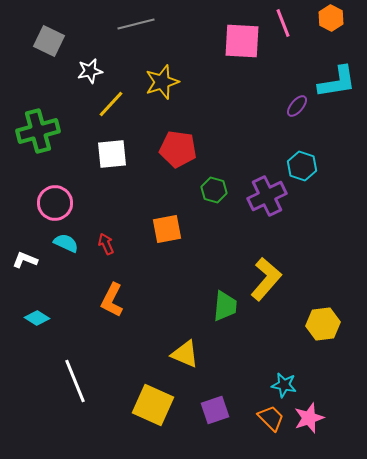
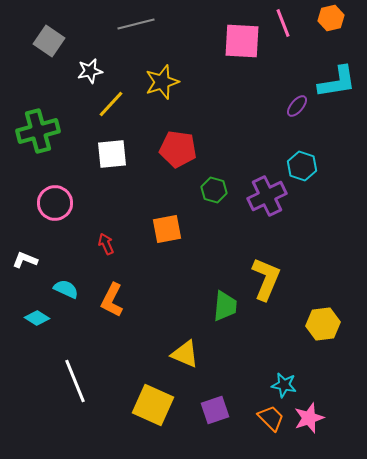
orange hexagon: rotated 20 degrees clockwise
gray square: rotated 8 degrees clockwise
cyan semicircle: moved 46 px down
yellow L-shape: rotated 18 degrees counterclockwise
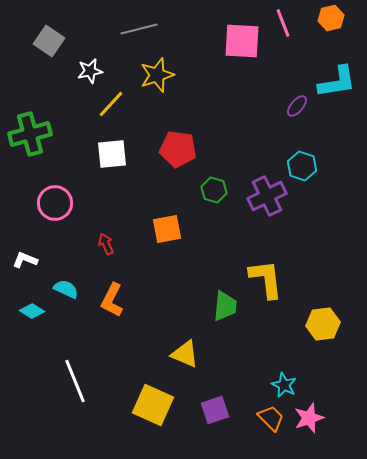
gray line: moved 3 px right, 5 px down
yellow star: moved 5 px left, 7 px up
green cross: moved 8 px left, 3 px down
yellow L-shape: rotated 30 degrees counterclockwise
cyan diamond: moved 5 px left, 7 px up
cyan star: rotated 15 degrees clockwise
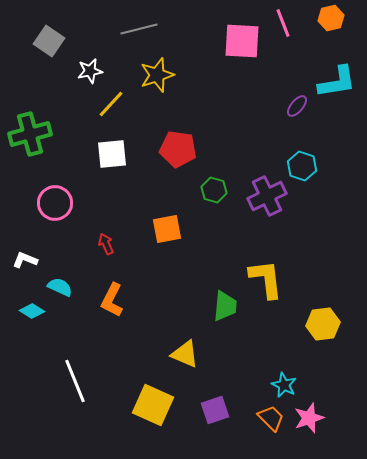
cyan semicircle: moved 6 px left, 2 px up
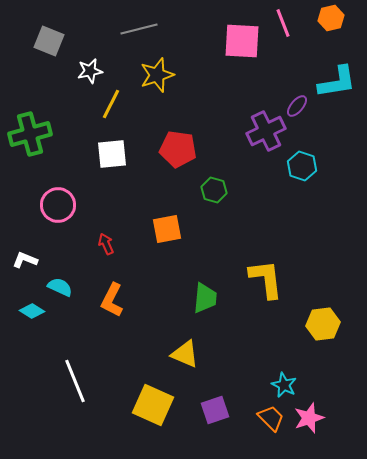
gray square: rotated 12 degrees counterclockwise
yellow line: rotated 16 degrees counterclockwise
purple cross: moved 1 px left, 65 px up
pink circle: moved 3 px right, 2 px down
green trapezoid: moved 20 px left, 8 px up
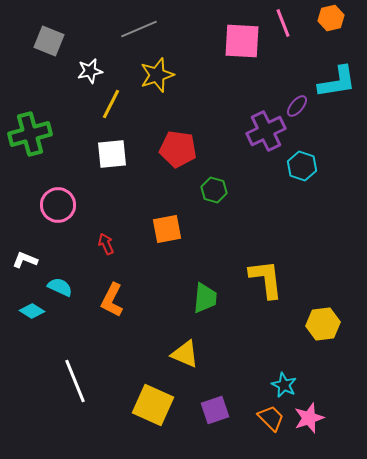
gray line: rotated 9 degrees counterclockwise
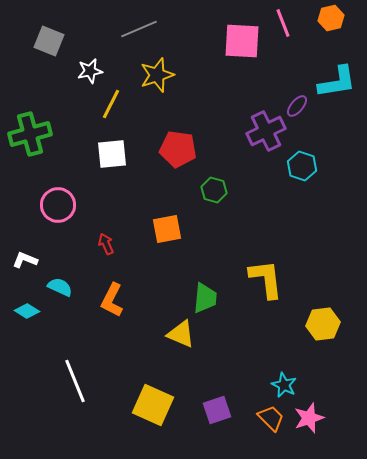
cyan diamond: moved 5 px left
yellow triangle: moved 4 px left, 20 px up
purple square: moved 2 px right
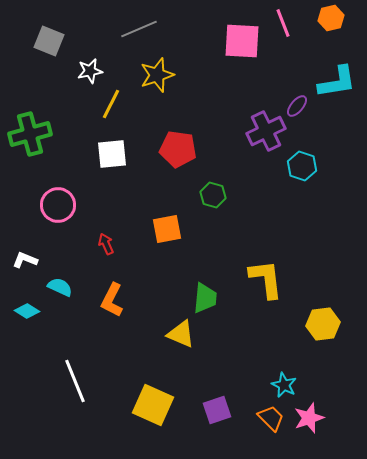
green hexagon: moved 1 px left, 5 px down
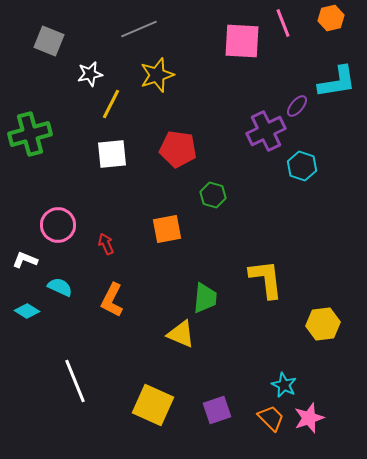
white star: moved 3 px down
pink circle: moved 20 px down
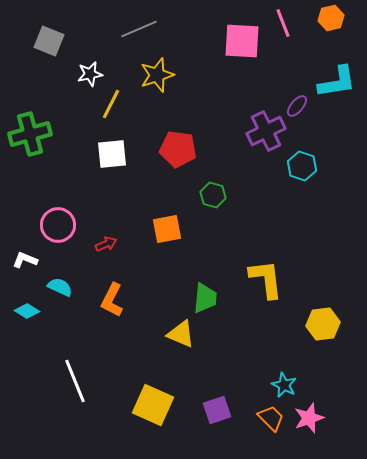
red arrow: rotated 90 degrees clockwise
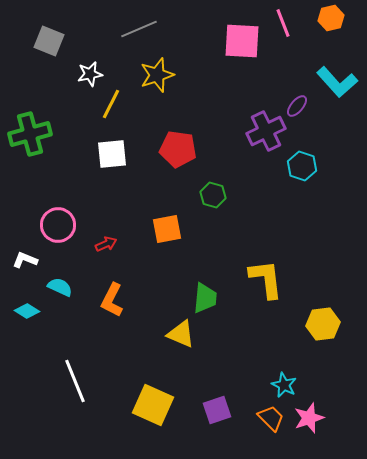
cyan L-shape: rotated 57 degrees clockwise
